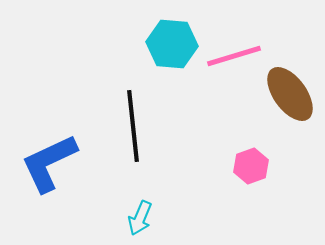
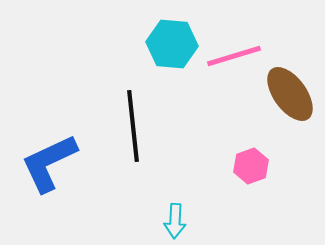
cyan arrow: moved 35 px right, 3 px down; rotated 20 degrees counterclockwise
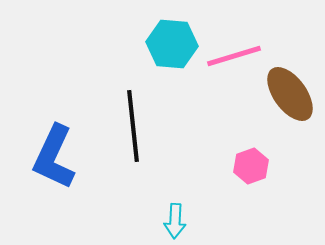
blue L-shape: moved 5 px right, 6 px up; rotated 40 degrees counterclockwise
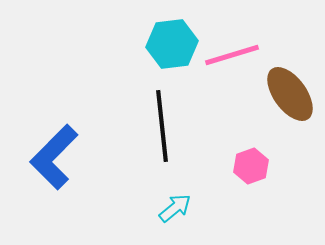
cyan hexagon: rotated 12 degrees counterclockwise
pink line: moved 2 px left, 1 px up
black line: moved 29 px right
blue L-shape: rotated 20 degrees clockwise
cyan arrow: moved 13 px up; rotated 132 degrees counterclockwise
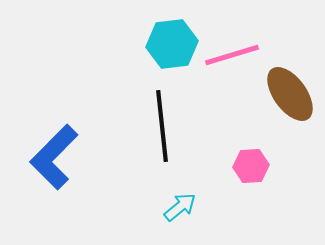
pink hexagon: rotated 16 degrees clockwise
cyan arrow: moved 5 px right, 1 px up
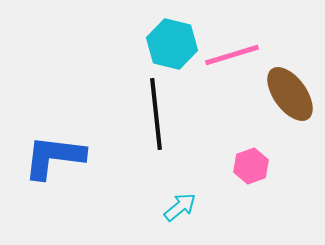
cyan hexagon: rotated 21 degrees clockwise
black line: moved 6 px left, 12 px up
blue L-shape: rotated 52 degrees clockwise
pink hexagon: rotated 16 degrees counterclockwise
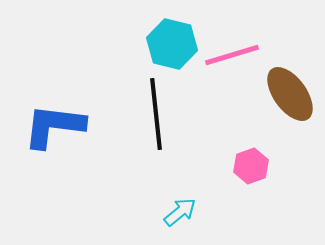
blue L-shape: moved 31 px up
cyan arrow: moved 5 px down
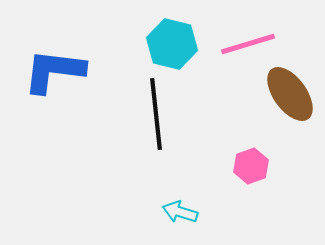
pink line: moved 16 px right, 11 px up
blue L-shape: moved 55 px up
cyan arrow: rotated 124 degrees counterclockwise
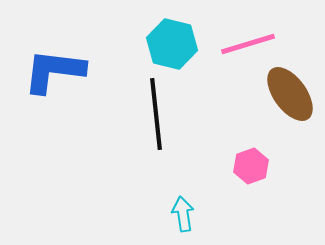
cyan arrow: moved 3 px right, 2 px down; rotated 64 degrees clockwise
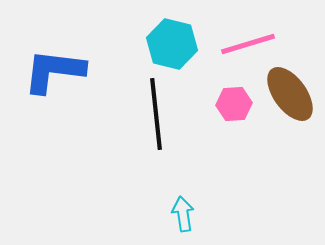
pink hexagon: moved 17 px left, 62 px up; rotated 16 degrees clockwise
